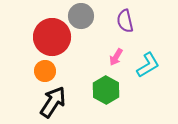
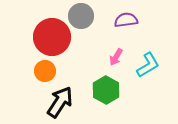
purple semicircle: moved 1 px right, 1 px up; rotated 95 degrees clockwise
black arrow: moved 7 px right
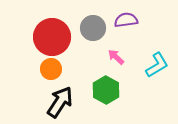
gray circle: moved 12 px right, 12 px down
pink arrow: rotated 102 degrees clockwise
cyan L-shape: moved 9 px right
orange circle: moved 6 px right, 2 px up
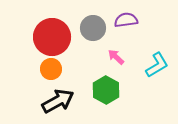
black arrow: moved 2 px left, 1 px up; rotated 28 degrees clockwise
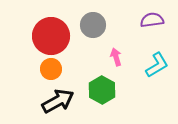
purple semicircle: moved 26 px right
gray circle: moved 3 px up
red circle: moved 1 px left, 1 px up
pink arrow: rotated 30 degrees clockwise
green hexagon: moved 4 px left
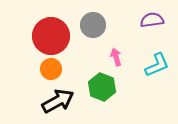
cyan L-shape: rotated 8 degrees clockwise
green hexagon: moved 3 px up; rotated 8 degrees counterclockwise
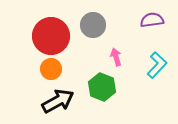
cyan L-shape: rotated 24 degrees counterclockwise
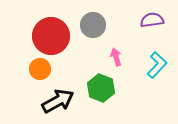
orange circle: moved 11 px left
green hexagon: moved 1 px left, 1 px down
